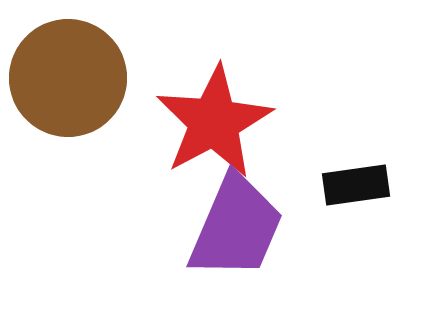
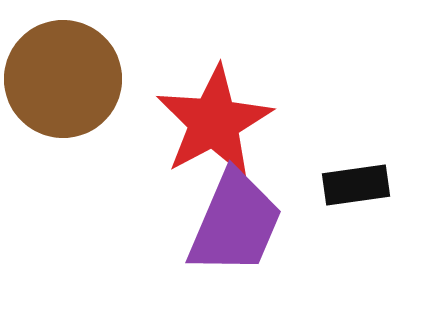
brown circle: moved 5 px left, 1 px down
purple trapezoid: moved 1 px left, 4 px up
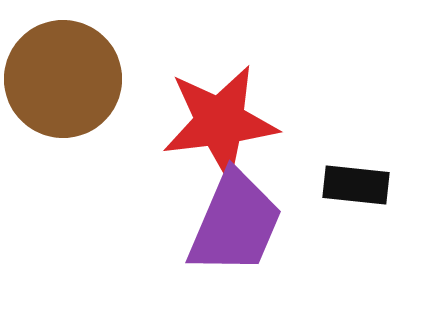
red star: moved 6 px right; rotated 21 degrees clockwise
black rectangle: rotated 14 degrees clockwise
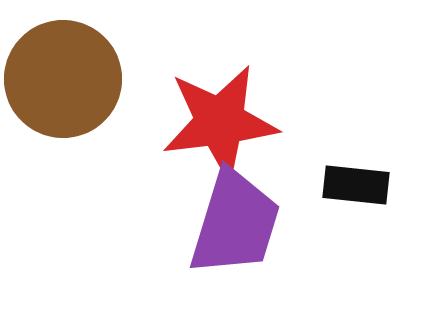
purple trapezoid: rotated 6 degrees counterclockwise
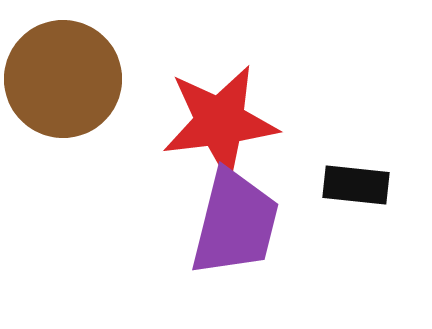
purple trapezoid: rotated 3 degrees counterclockwise
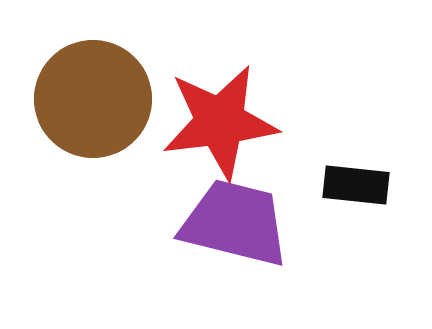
brown circle: moved 30 px right, 20 px down
purple trapezoid: rotated 90 degrees counterclockwise
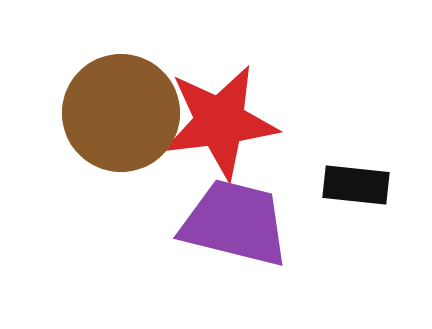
brown circle: moved 28 px right, 14 px down
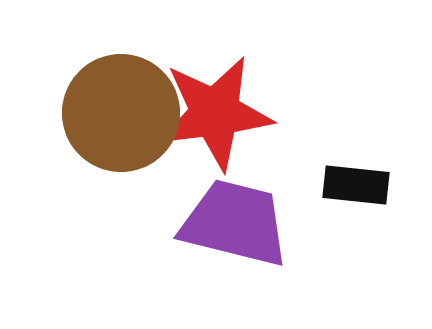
red star: moved 5 px left, 9 px up
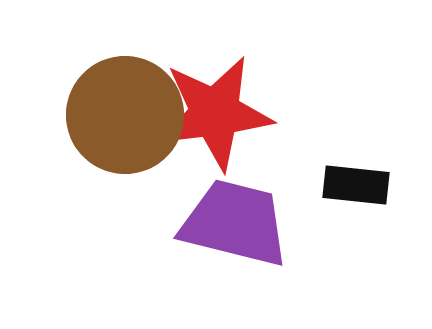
brown circle: moved 4 px right, 2 px down
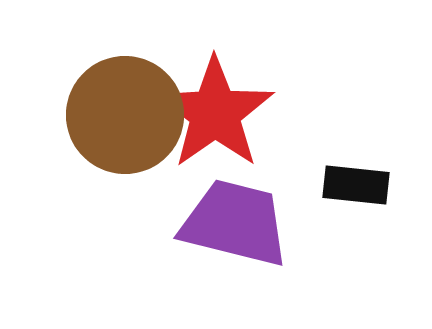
red star: rotated 28 degrees counterclockwise
